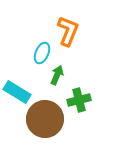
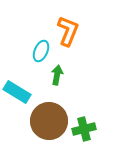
cyan ellipse: moved 1 px left, 2 px up
green arrow: rotated 12 degrees counterclockwise
green cross: moved 5 px right, 29 px down
brown circle: moved 4 px right, 2 px down
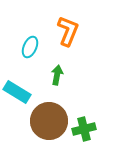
cyan ellipse: moved 11 px left, 4 px up
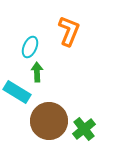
orange L-shape: moved 1 px right
green arrow: moved 20 px left, 3 px up; rotated 12 degrees counterclockwise
green cross: rotated 25 degrees counterclockwise
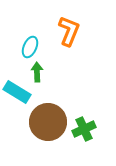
brown circle: moved 1 px left, 1 px down
green cross: rotated 15 degrees clockwise
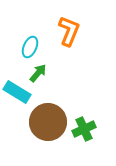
green arrow: moved 1 px right, 1 px down; rotated 42 degrees clockwise
